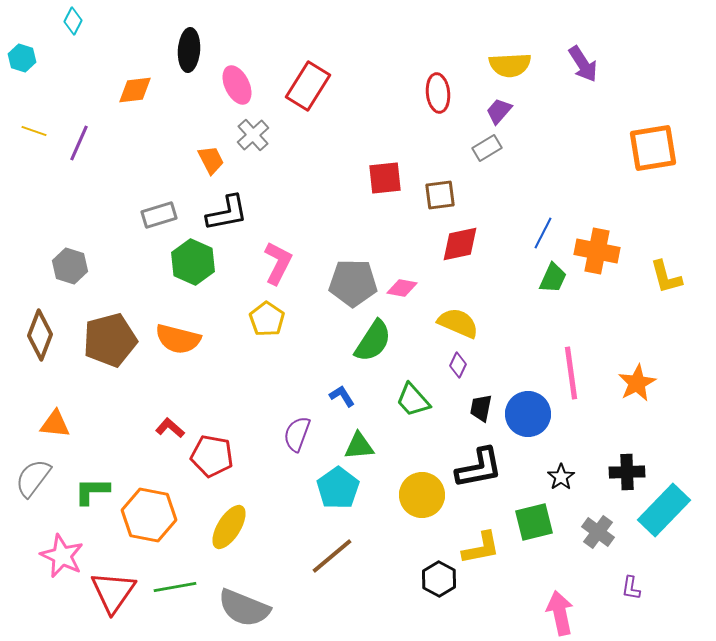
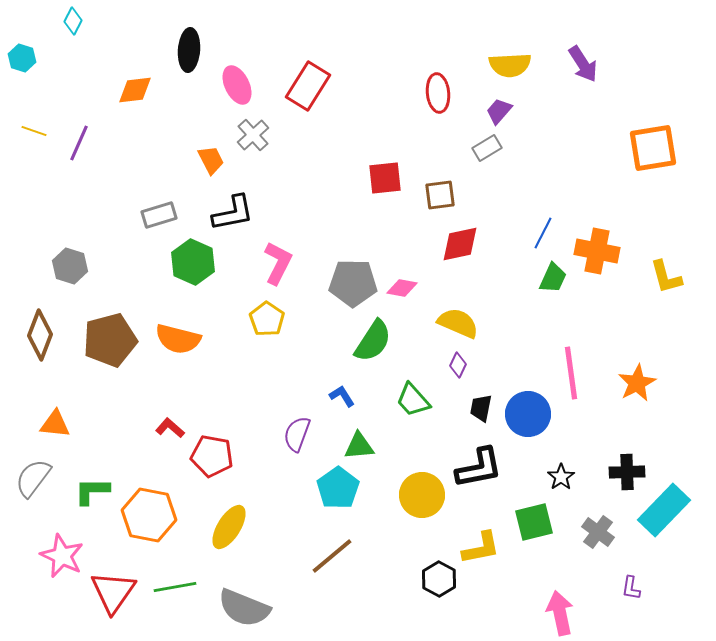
black L-shape at (227, 213): moved 6 px right
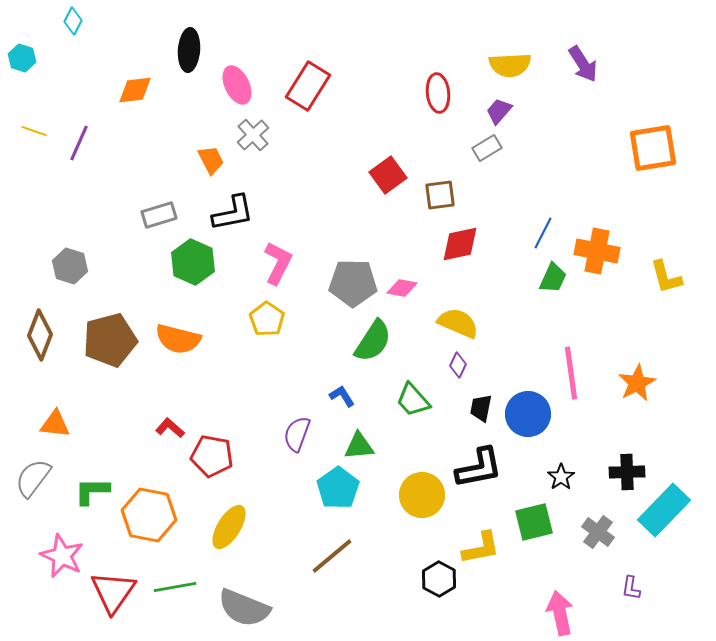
red square at (385, 178): moved 3 px right, 3 px up; rotated 30 degrees counterclockwise
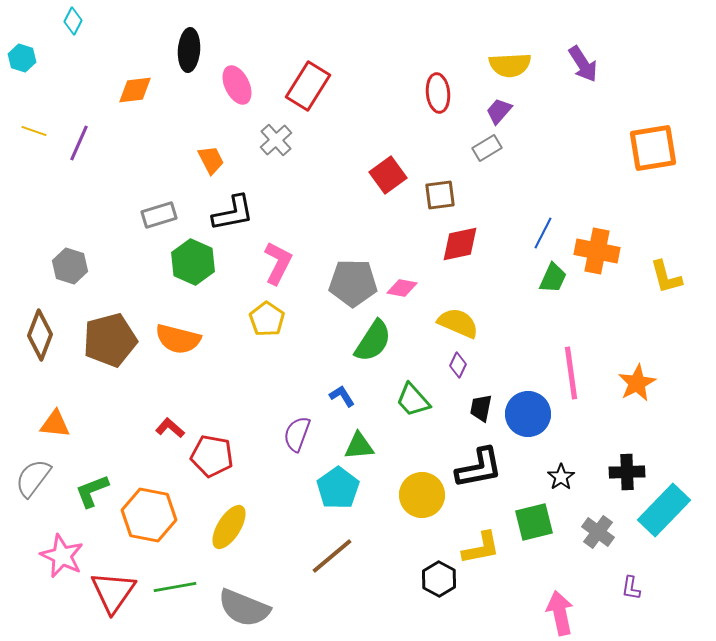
gray cross at (253, 135): moved 23 px right, 5 px down
green L-shape at (92, 491): rotated 21 degrees counterclockwise
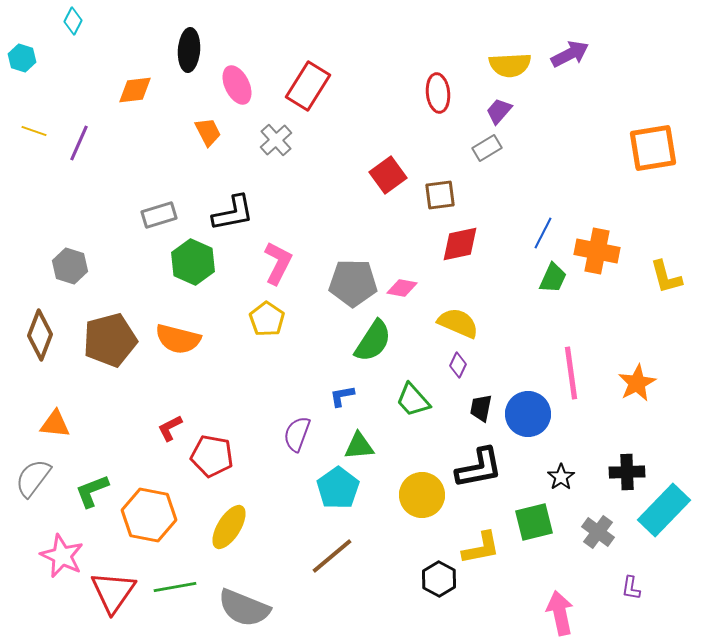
purple arrow at (583, 64): moved 13 px left, 10 px up; rotated 84 degrees counterclockwise
orange trapezoid at (211, 160): moved 3 px left, 28 px up
blue L-shape at (342, 396): rotated 68 degrees counterclockwise
red L-shape at (170, 428): rotated 68 degrees counterclockwise
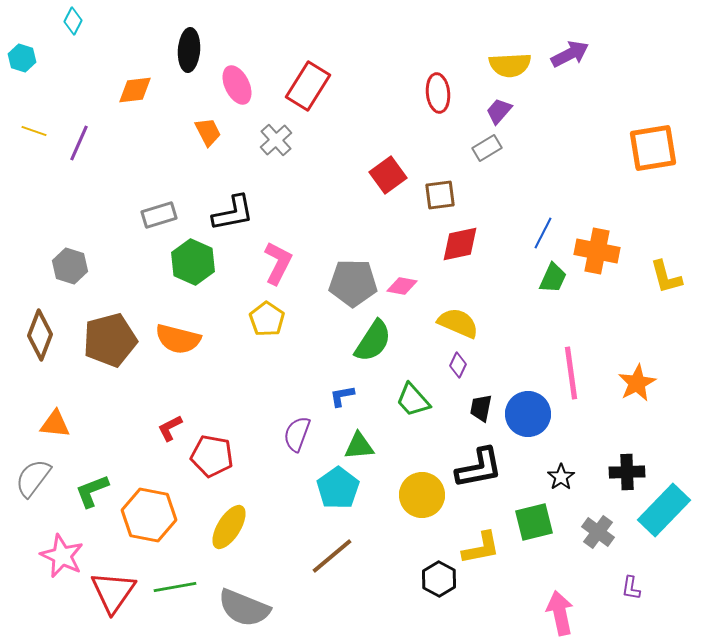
pink diamond at (402, 288): moved 2 px up
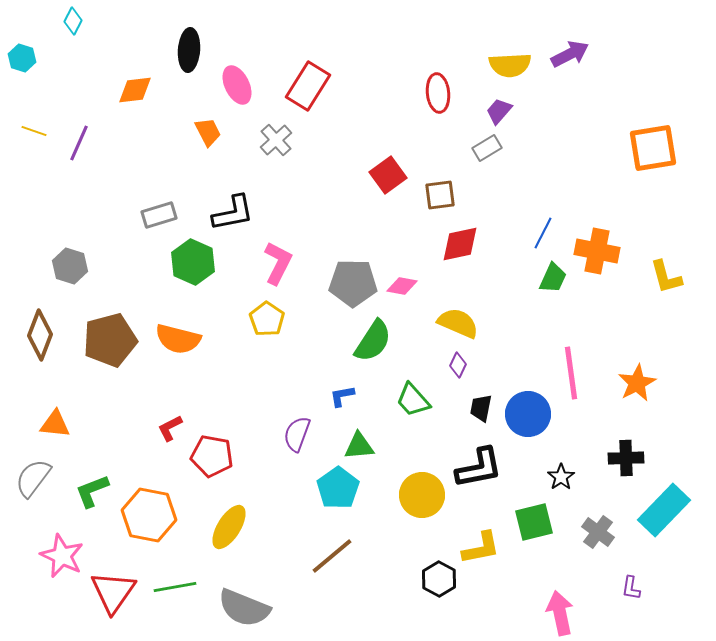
black cross at (627, 472): moved 1 px left, 14 px up
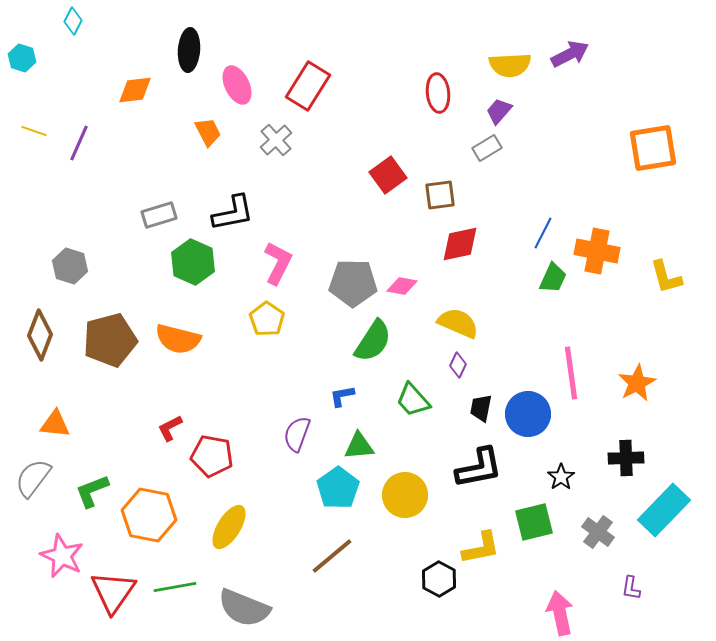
yellow circle at (422, 495): moved 17 px left
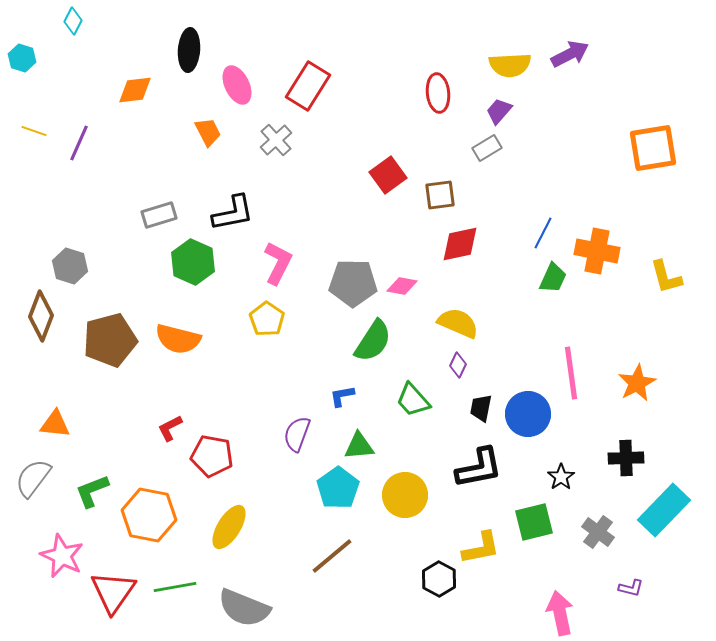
brown diamond at (40, 335): moved 1 px right, 19 px up
purple L-shape at (631, 588): rotated 85 degrees counterclockwise
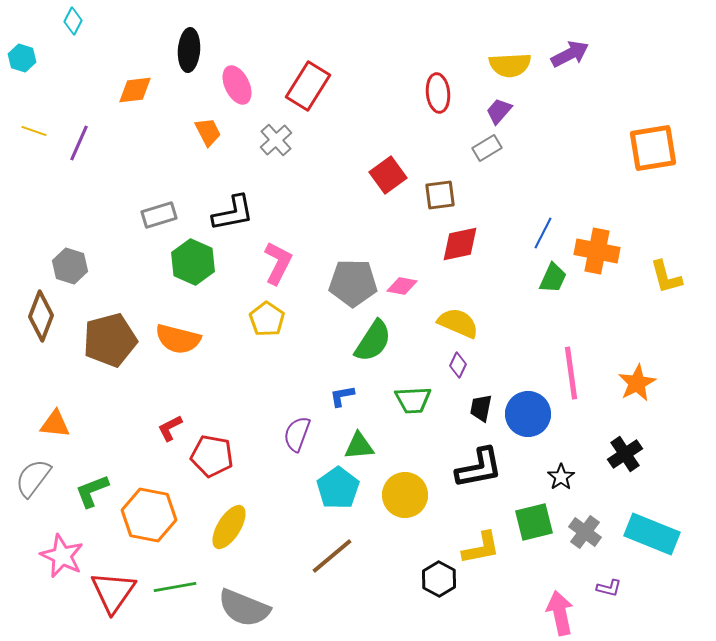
green trapezoid at (413, 400): rotated 51 degrees counterclockwise
black cross at (626, 458): moved 1 px left, 4 px up; rotated 32 degrees counterclockwise
cyan rectangle at (664, 510): moved 12 px left, 24 px down; rotated 68 degrees clockwise
gray cross at (598, 532): moved 13 px left
purple L-shape at (631, 588): moved 22 px left
